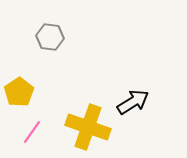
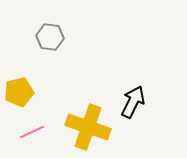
yellow pentagon: rotated 20 degrees clockwise
black arrow: rotated 32 degrees counterclockwise
pink line: rotated 30 degrees clockwise
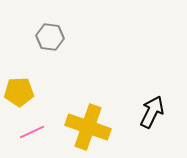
yellow pentagon: rotated 12 degrees clockwise
black arrow: moved 19 px right, 10 px down
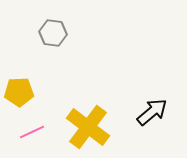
gray hexagon: moved 3 px right, 4 px up
black arrow: rotated 24 degrees clockwise
yellow cross: rotated 18 degrees clockwise
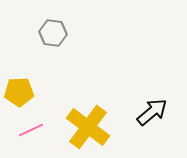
pink line: moved 1 px left, 2 px up
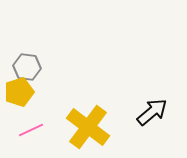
gray hexagon: moved 26 px left, 34 px down
yellow pentagon: rotated 16 degrees counterclockwise
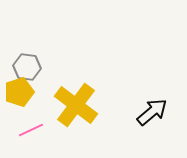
yellow cross: moved 12 px left, 22 px up
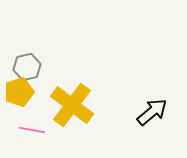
gray hexagon: rotated 20 degrees counterclockwise
yellow cross: moved 4 px left
pink line: moved 1 px right; rotated 35 degrees clockwise
